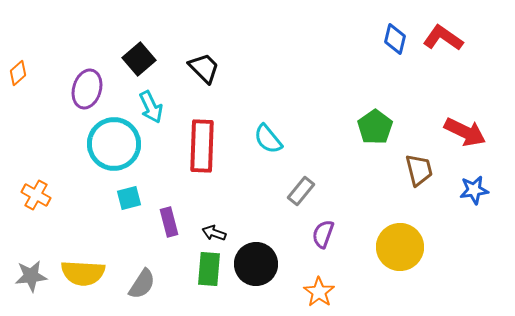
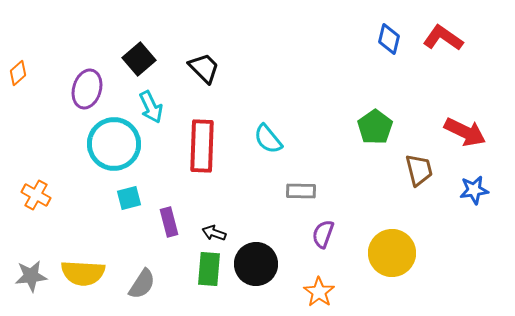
blue diamond: moved 6 px left
gray rectangle: rotated 52 degrees clockwise
yellow circle: moved 8 px left, 6 px down
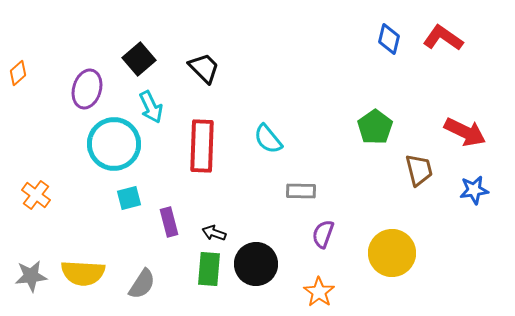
orange cross: rotated 8 degrees clockwise
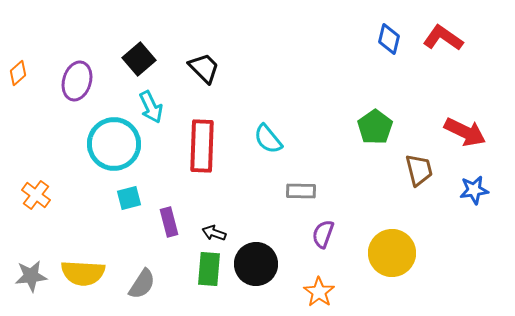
purple ellipse: moved 10 px left, 8 px up
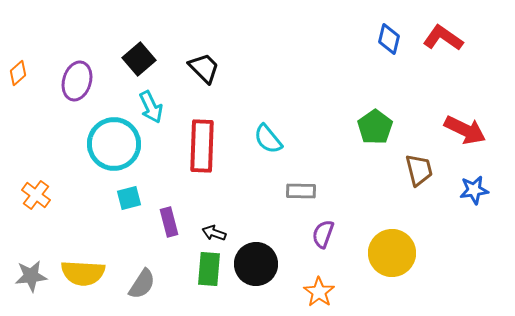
red arrow: moved 2 px up
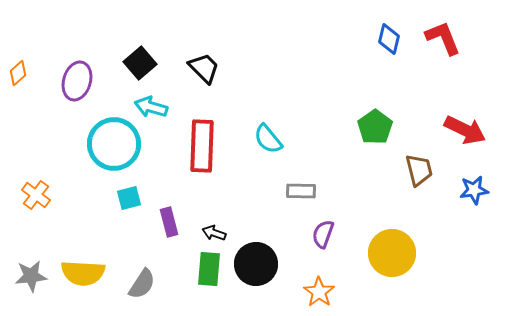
red L-shape: rotated 33 degrees clockwise
black square: moved 1 px right, 4 px down
cyan arrow: rotated 132 degrees clockwise
